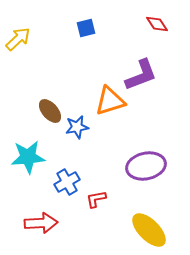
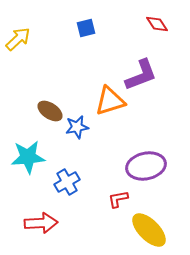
brown ellipse: rotated 15 degrees counterclockwise
red L-shape: moved 22 px right
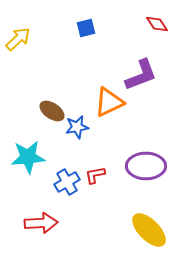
orange triangle: moved 1 px left, 1 px down; rotated 8 degrees counterclockwise
brown ellipse: moved 2 px right
purple ellipse: rotated 12 degrees clockwise
red L-shape: moved 23 px left, 24 px up
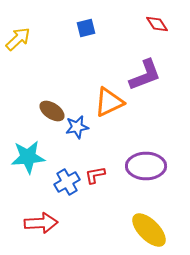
purple L-shape: moved 4 px right
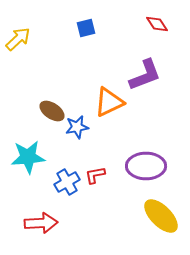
yellow ellipse: moved 12 px right, 14 px up
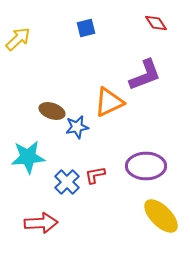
red diamond: moved 1 px left, 1 px up
brown ellipse: rotated 15 degrees counterclockwise
blue cross: rotated 15 degrees counterclockwise
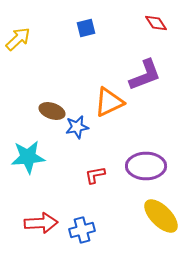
blue cross: moved 15 px right, 48 px down; rotated 30 degrees clockwise
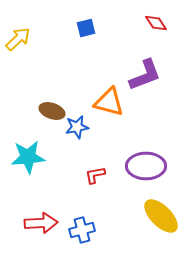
orange triangle: rotated 40 degrees clockwise
